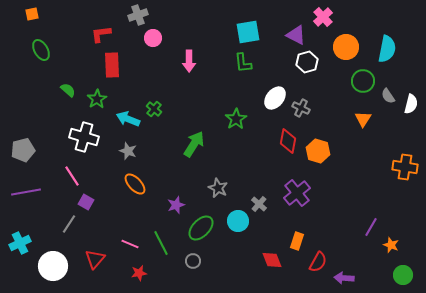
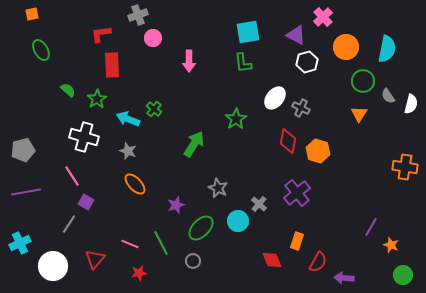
orange triangle at (363, 119): moved 4 px left, 5 px up
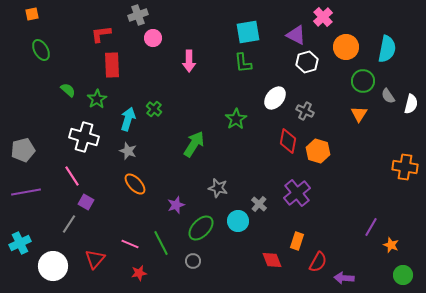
gray cross at (301, 108): moved 4 px right, 3 px down
cyan arrow at (128, 119): rotated 85 degrees clockwise
gray star at (218, 188): rotated 12 degrees counterclockwise
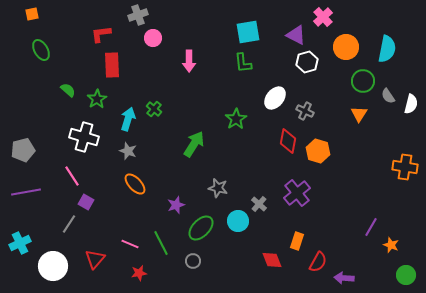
green circle at (403, 275): moved 3 px right
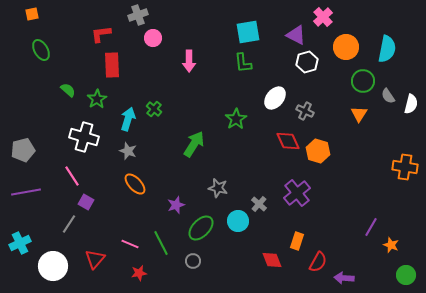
red diamond at (288, 141): rotated 35 degrees counterclockwise
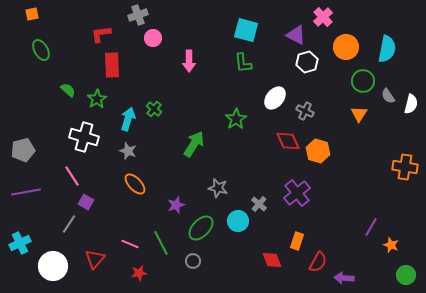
cyan square at (248, 32): moved 2 px left, 2 px up; rotated 25 degrees clockwise
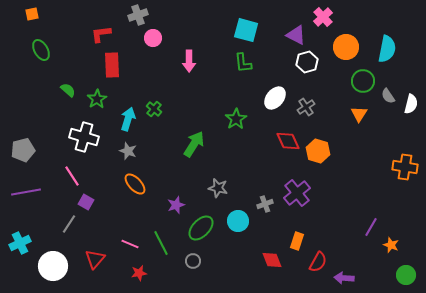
gray cross at (305, 111): moved 1 px right, 4 px up; rotated 30 degrees clockwise
gray cross at (259, 204): moved 6 px right; rotated 28 degrees clockwise
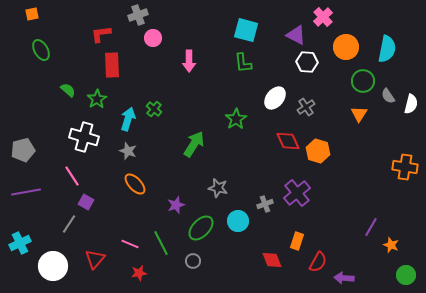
white hexagon at (307, 62): rotated 20 degrees clockwise
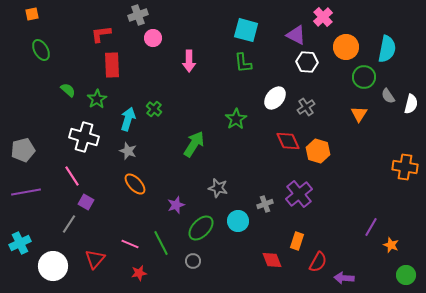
green circle at (363, 81): moved 1 px right, 4 px up
purple cross at (297, 193): moved 2 px right, 1 px down
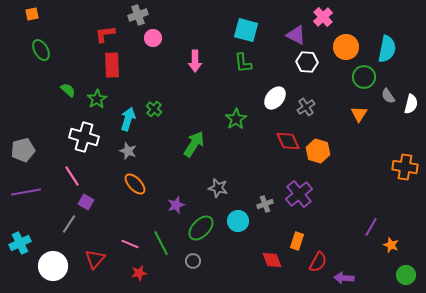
red L-shape at (101, 34): moved 4 px right
pink arrow at (189, 61): moved 6 px right
